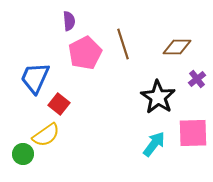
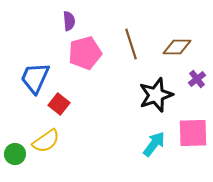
brown line: moved 8 px right
pink pentagon: rotated 12 degrees clockwise
black star: moved 2 px left, 2 px up; rotated 20 degrees clockwise
yellow semicircle: moved 6 px down
green circle: moved 8 px left
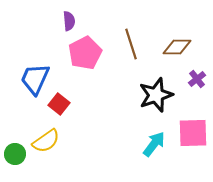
pink pentagon: rotated 12 degrees counterclockwise
blue trapezoid: moved 1 px down
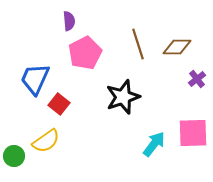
brown line: moved 7 px right
black star: moved 33 px left, 2 px down
green circle: moved 1 px left, 2 px down
